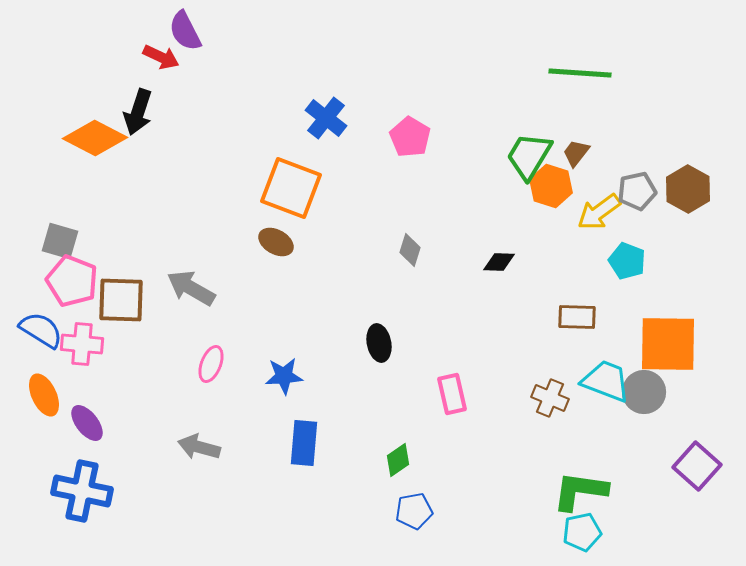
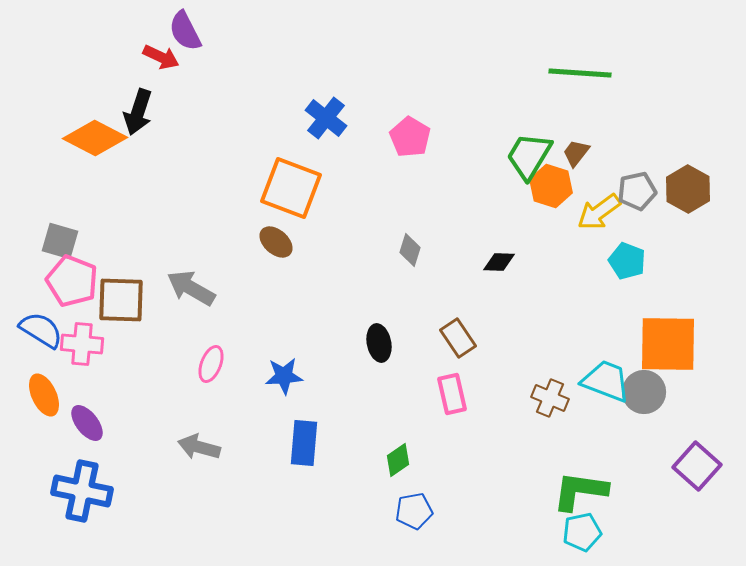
brown ellipse at (276, 242): rotated 12 degrees clockwise
brown rectangle at (577, 317): moved 119 px left, 21 px down; rotated 54 degrees clockwise
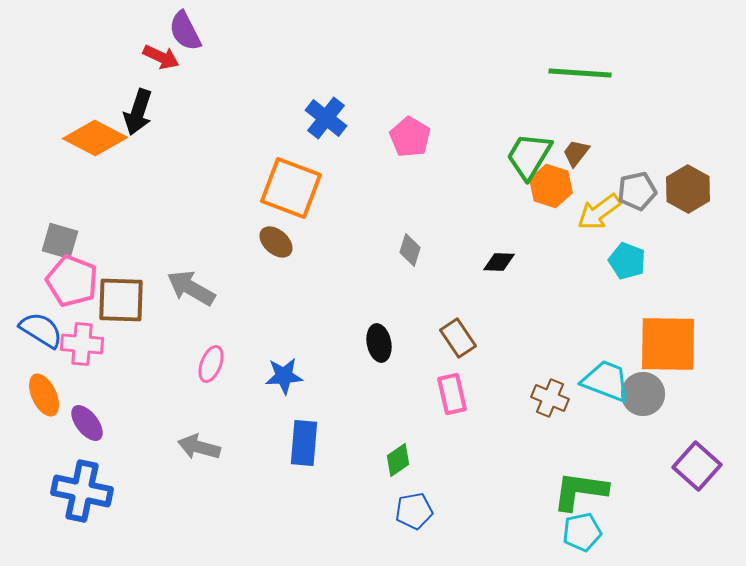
gray circle at (644, 392): moved 1 px left, 2 px down
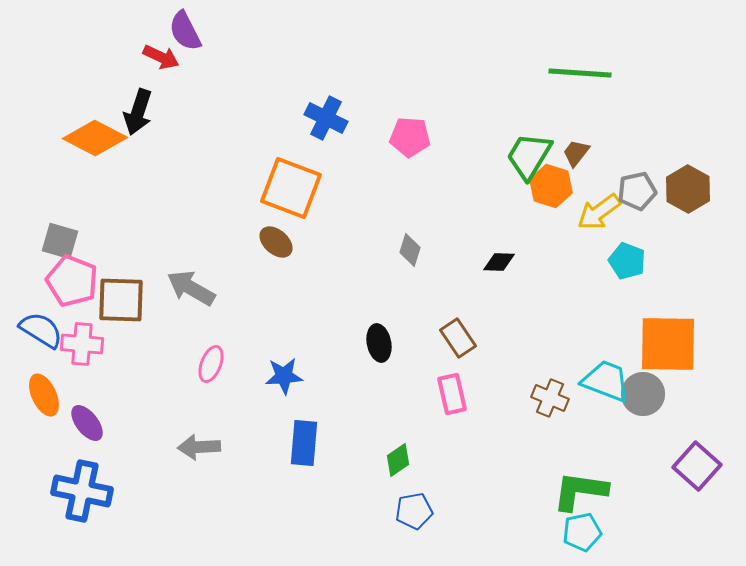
blue cross at (326, 118): rotated 12 degrees counterclockwise
pink pentagon at (410, 137): rotated 27 degrees counterclockwise
gray arrow at (199, 447): rotated 18 degrees counterclockwise
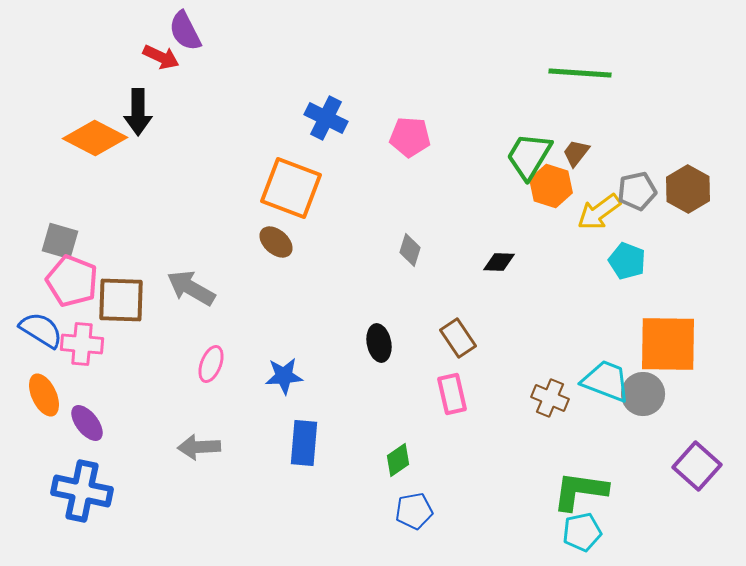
black arrow at (138, 112): rotated 18 degrees counterclockwise
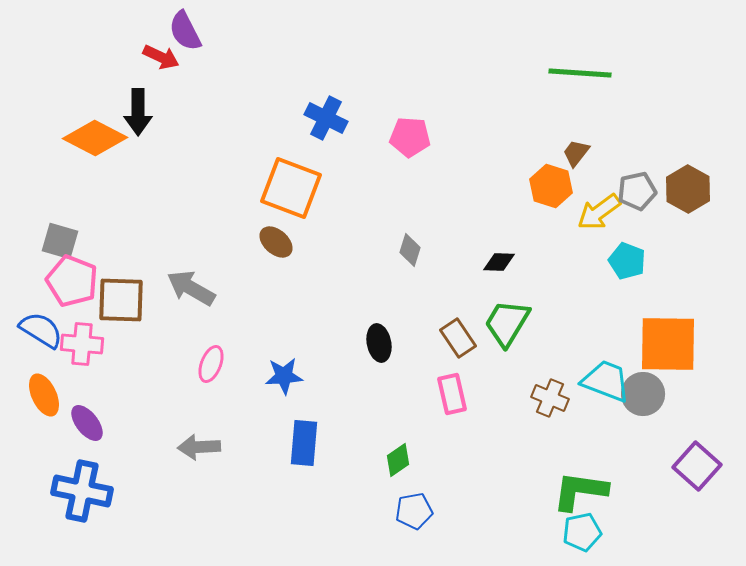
green trapezoid at (529, 156): moved 22 px left, 167 px down
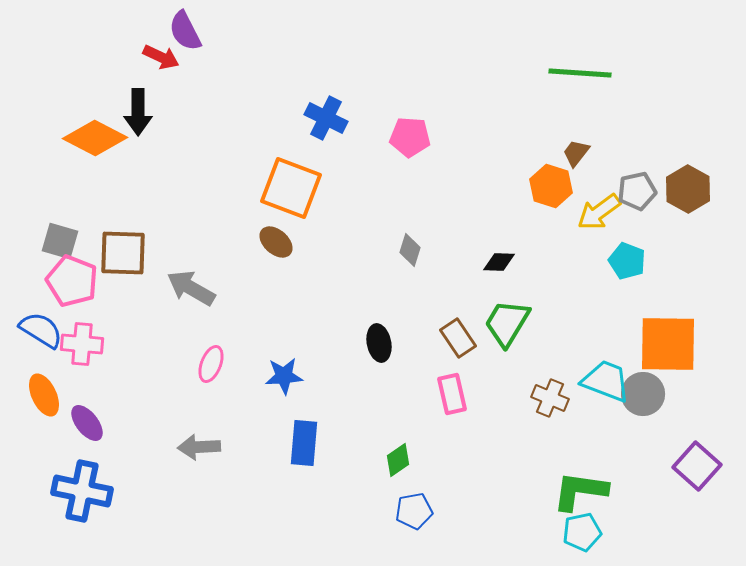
brown square at (121, 300): moved 2 px right, 47 px up
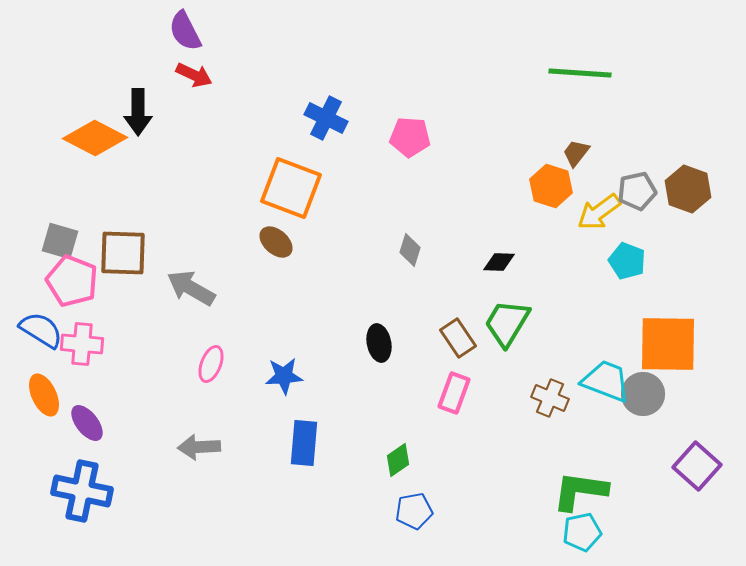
red arrow at (161, 57): moved 33 px right, 18 px down
brown hexagon at (688, 189): rotated 9 degrees counterclockwise
pink rectangle at (452, 394): moved 2 px right, 1 px up; rotated 33 degrees clockwise
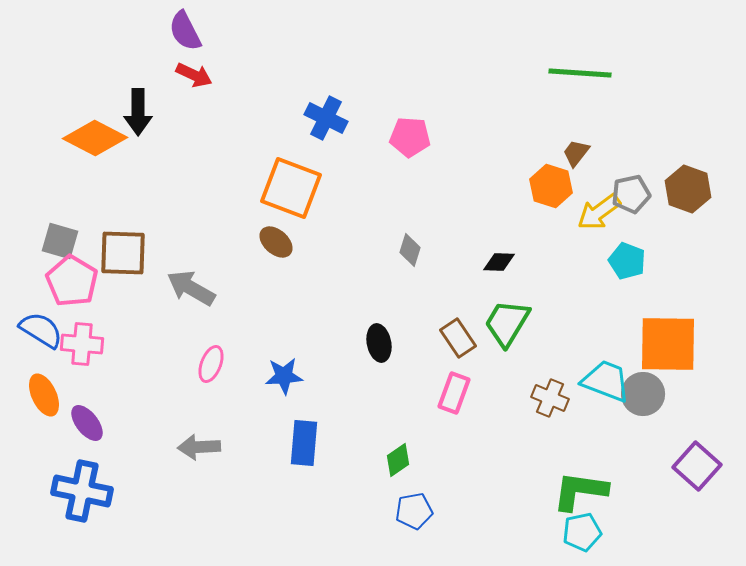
gray pentagon at (637, 191): moved 6 px left, 3 px down
pink pentagon at (72, 281): rotated 9 degrees clockwise
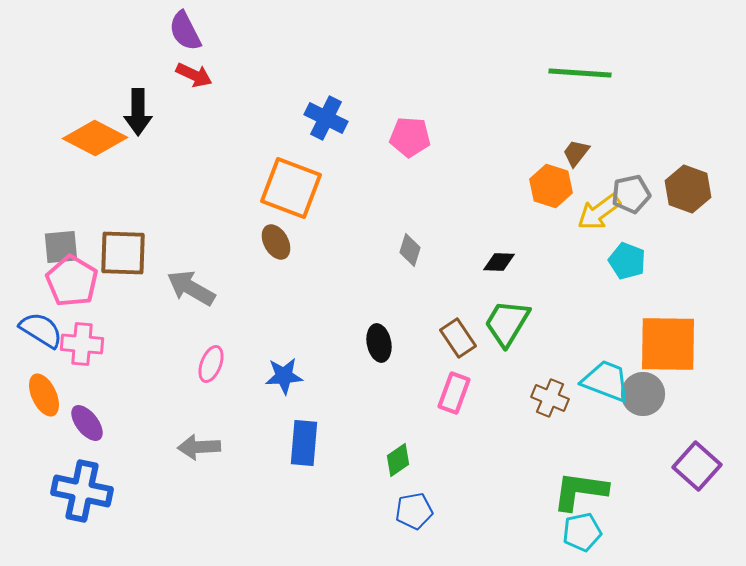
gray square at (60, 241): moved 1 px right, 6 px down; rotated 21 degrees counterclockwise
brown ellipse at (276, 242): rotated 20 degrees clockwise
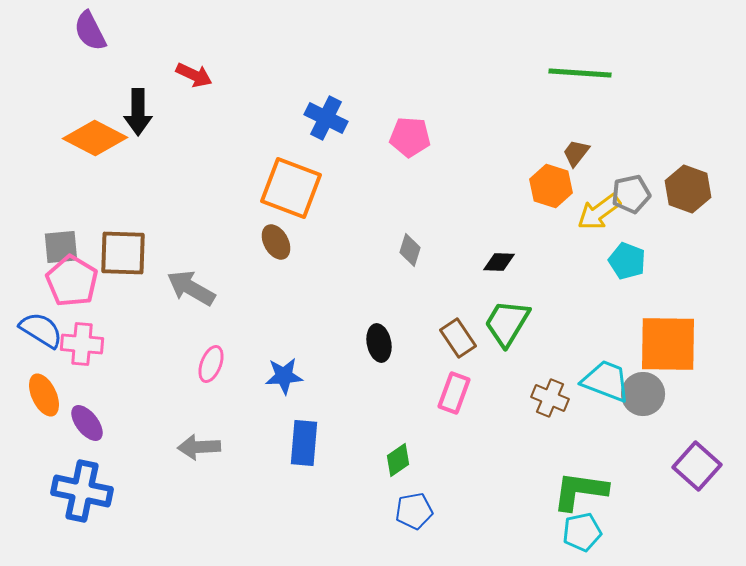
purple semicircle at (185, 31): moved 95 px left
